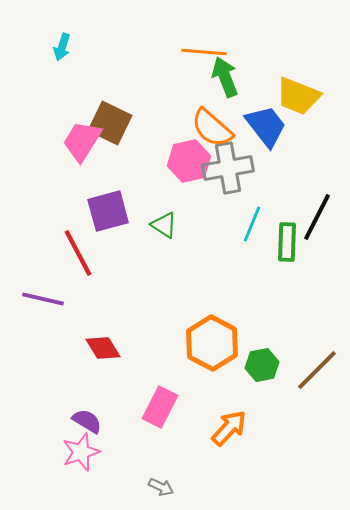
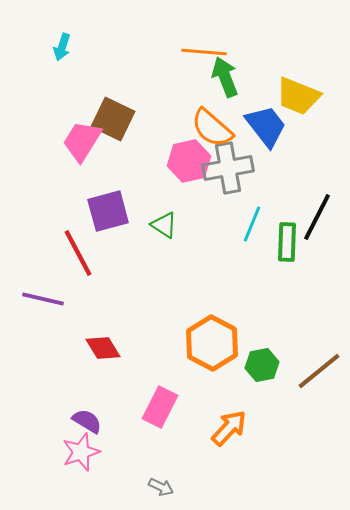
brown square: moved 3 px right, 4 px up
brown line: moved 2 px right, 1 px down; rotated 6 degrees clockwise
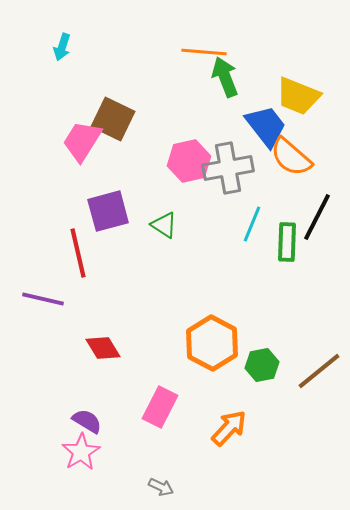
orange semicircle: moved 79 px right, 29 px down
red line: rotated 15 degrees clockwise
pink star: rotated 12 degrees counterclockwise
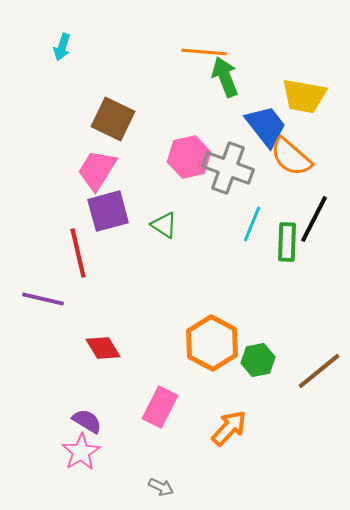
yellow trapezoid: moved 6 px right; rotated 12 degrees counterclockwise
pink trapezoid: moved 15 px right, 29 px down
pink hexagon: moved 4 px up
gray cross: rotated 30 degrees clockwise
black line: moved 3 px left, 2 px down
green hexagon: moved 4 px left, 5 px up
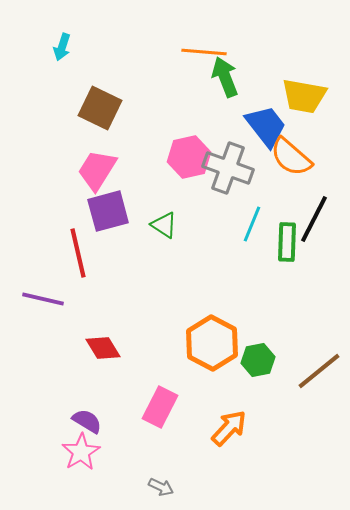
brown square: moved 13 px left, 11 px up
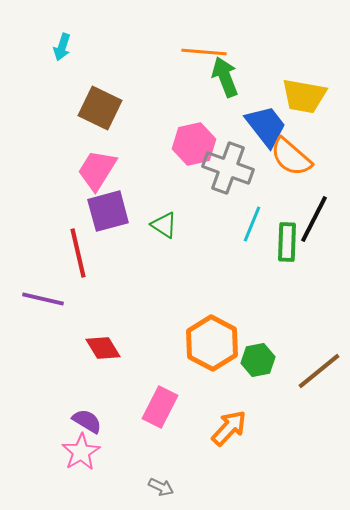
pink hexagon: moved 5 px right, 13 px up
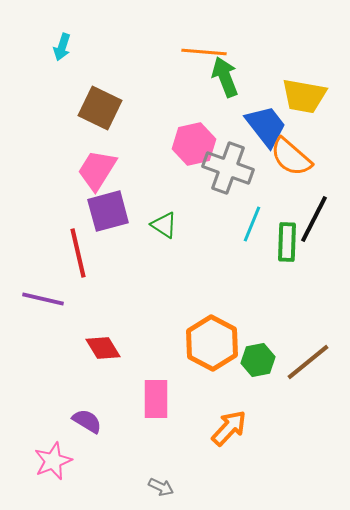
brown line: moved 11 px left, 9 px up
pink rectangle: moved 4 px left, 8 px up; rotated 27 degrees counterclockwise
pink star: moved 28 px left, 9 px down; rotated 9 degrees clockwise
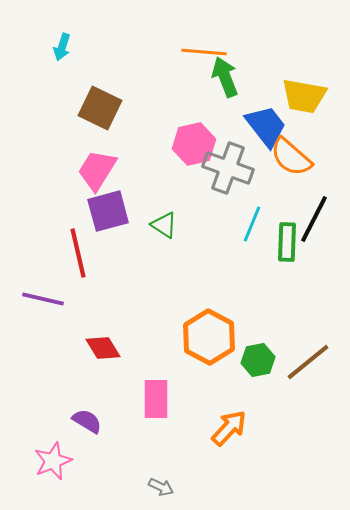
orange hexagon: moved 3 px left, 6 px up
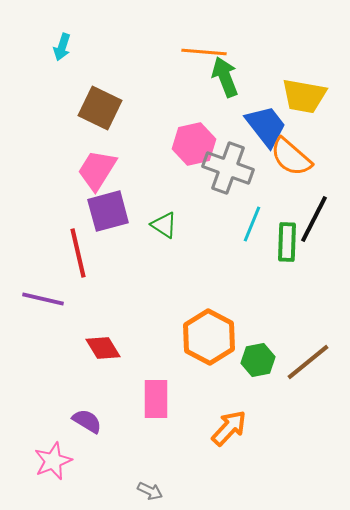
gray arrow: moved 11 px left, 4 px down
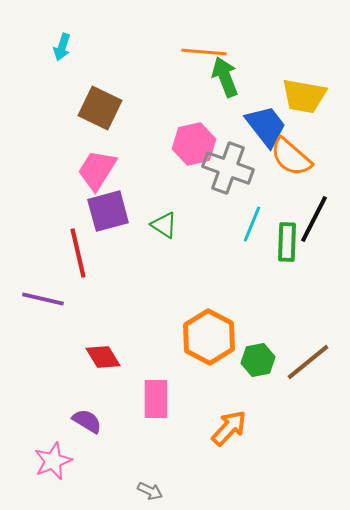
red diamond: moved 9 px down
